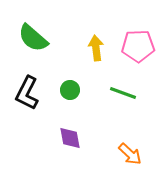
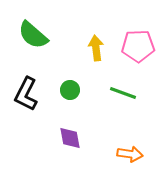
green semicircle: moved 3 px up
black L-shape: moved 1 px left, 1 px down
orange arrow: rotated 35 degrees counterclockwise
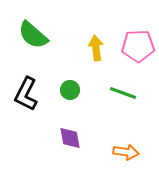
orange arrow: moved 4 px left, 2 px up
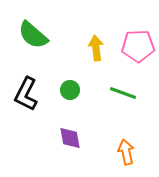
orange arrow: rotated 110 degrees counterclockwise
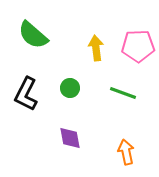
green circle: moved 2 px up
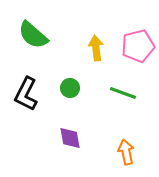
pink pentagon: rotated 12 degrees counterclockwise
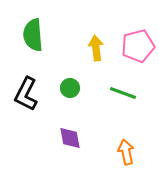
green semicircle: rotated 44 degrees clockwise
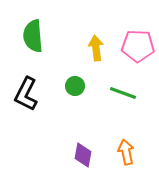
green semicircle: moved 1 px down
pink pentagon: rotated 16 degrees clockwise
green circle: moved 5 px right, 2 px up
purple diamond: moved 13 px right, 17 px down; rotated 20 degrees clockwise
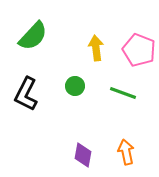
green semicircle: rotated 132 degrees counterclockwise
pink pentagon: moved 1 px right, 4 px down; rotated 20 degrees clockwise
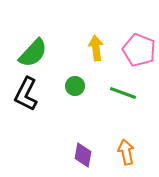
green semicircle: moved 17 px down
